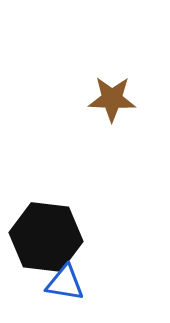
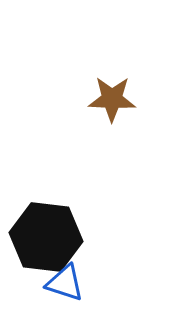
blue triangle: rotated 9 degrees clockwise
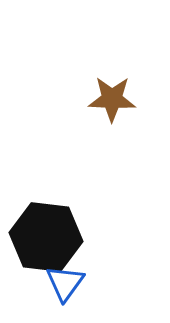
blue triangle: rotated 48 degrees clockwise
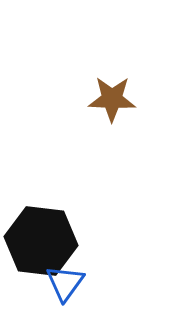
black hexagon: moved 5 px left, 4 px down
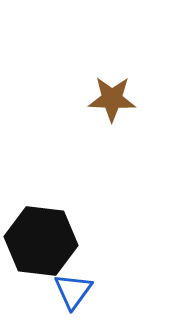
blue triangle: moved 8 px right, 8 px down
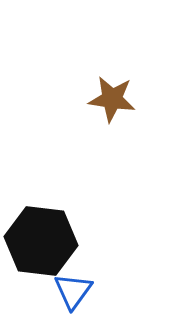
brown star: rotated 6 degrees clockwise
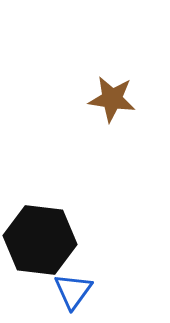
black hexagon: moved 1 px left, 1 px up
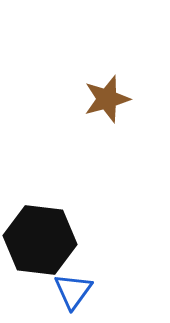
brown star: moved 5 px left; rotated 24 degrees counterclockwise
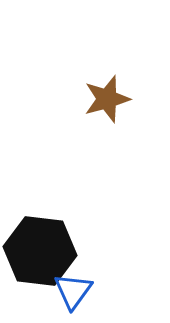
black hexagon: moved 11 px down
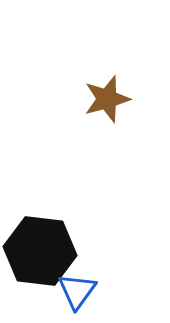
blue triangle: moved 4 px right
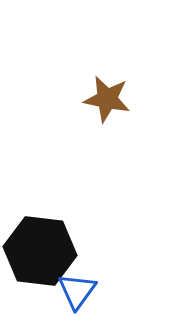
brown star: rotated 27 degrees clockwise
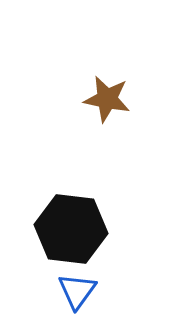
black hexagon: moved 31 px right, 22 px up
